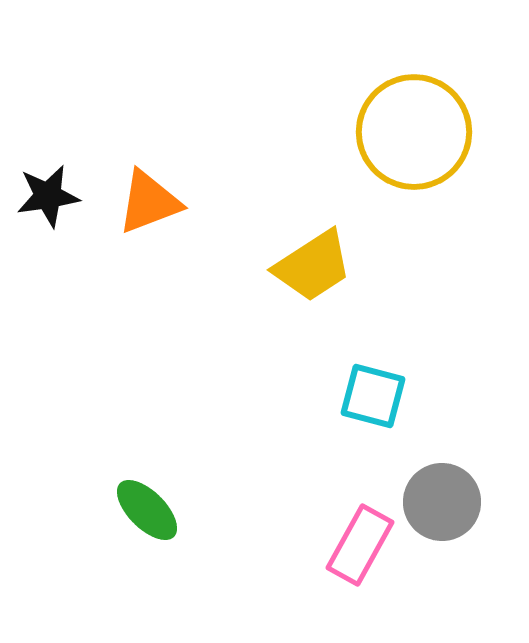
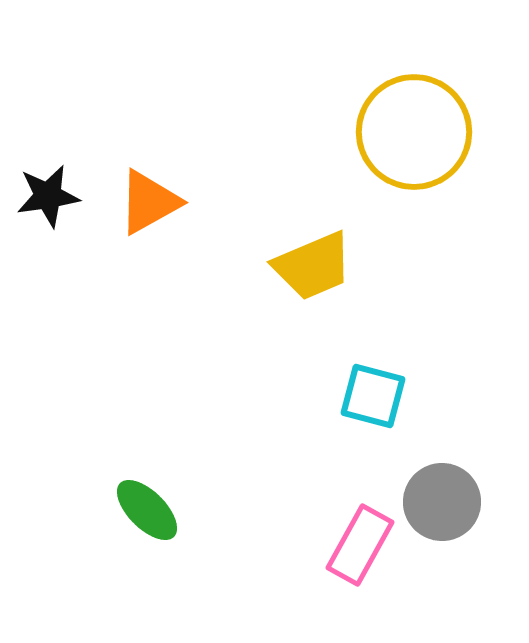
orange triangle: rotated 8 degrees counterclockwise
yellow trapezoid: rotated 10 degrees clockwise
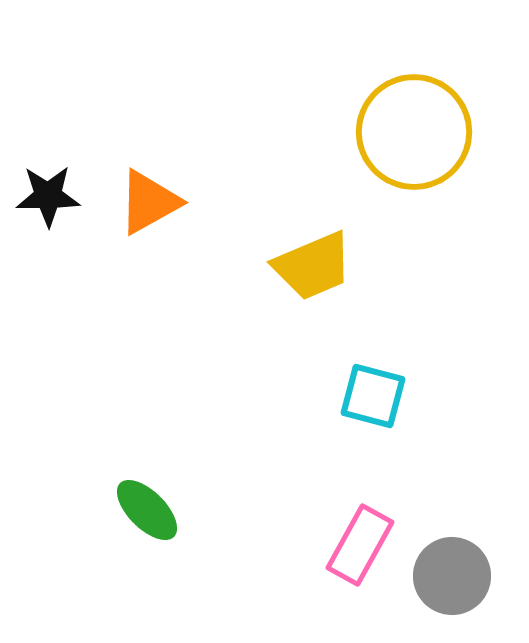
black star: rotated 8 degrees clockwise
gray circle: moved 10 px right, 74 px down
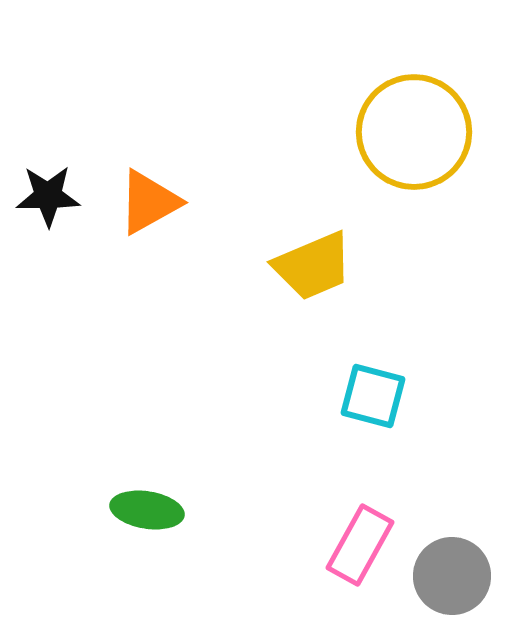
green ellipse: rotated 36 degrees counterclockwise
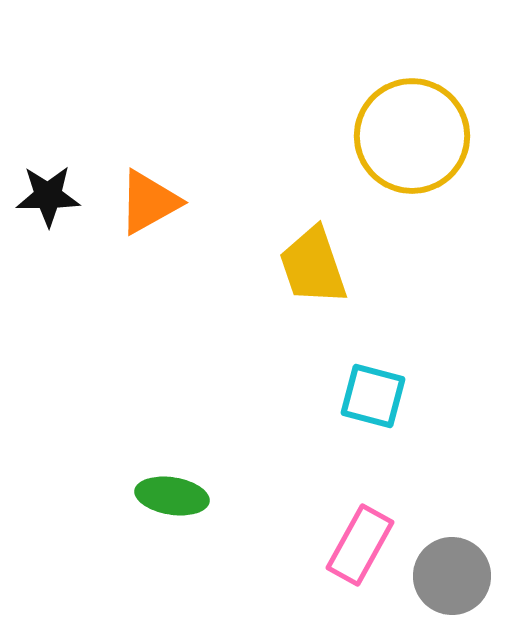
yellow circle: moved 2 px left, 4 px down
yellow trapezoid: rotated 94 degrees clockwise
green ellipse: moved 25 px right, 14 px up
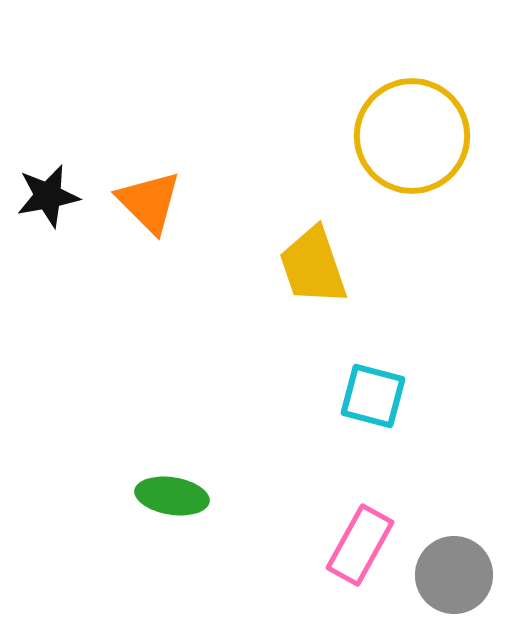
black star: rotated 10 degrees counterclockwise
orange triangle: rotated 46 degrees counterclockwise
gray circle: moved 2 px right, 1 px up
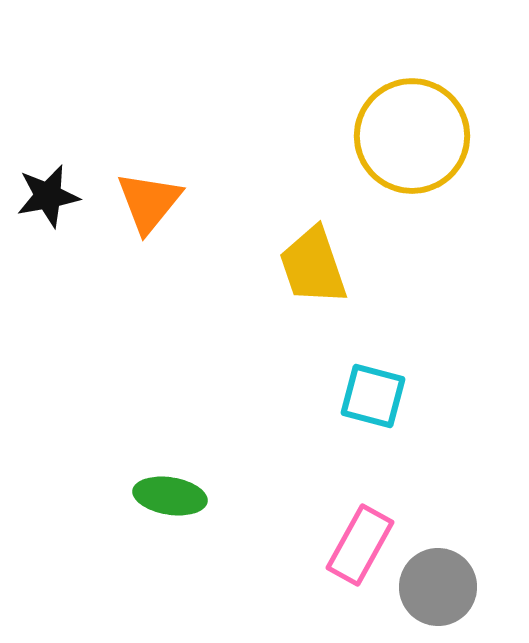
orange triangle: rotated 24 degrees clockwise
green ellipse: moved 2 px left
gray circle: moved 16 px left, 12 px down
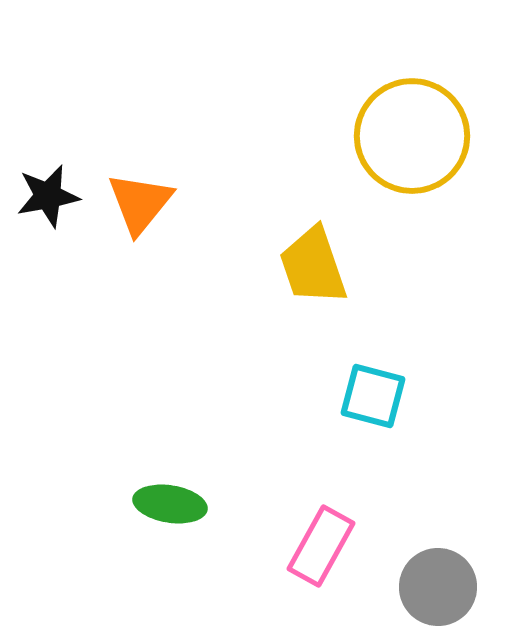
orange triangle: moved 9 px left, 1 px down
green ellipse: moved 8 px down
pink rectangle: moved 39 px left, 1 px down
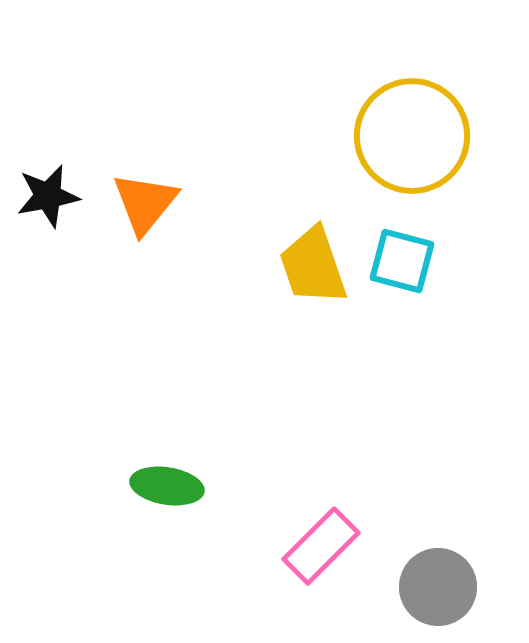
orange triangle: moved 5 px right
cyan square: moved 29 px right, 135 px up
green ellipse: moved 3 px left, 18 px up
pink rectangle: rotated 16 degrees clockwise
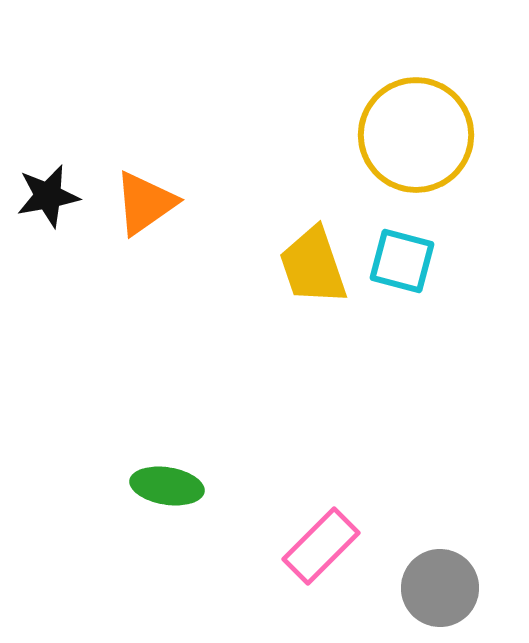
yellow circle: moved 4 px right, 1 px up
orange triangle: rotated 16 degrees clockwise
gray circle: moved 2 px right, 1 px down
